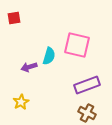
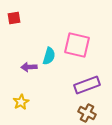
purple arrow: rotated 14 degrees clockwise
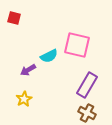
red square: rotated 24 degrees clockwise
cyan semicircle: rotated 48 degrees clockwise
purple arrow: moved 1 px left, 3 px down; rotated 28 degrees counterclockwise
purple rectangle: rotated 40 degrees counterclockwise
yellow star: moved 3 px right, 3 px up
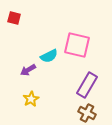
yellow star: moved 7 px right
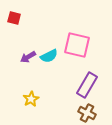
purple arrow: moved 13 px up
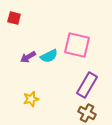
yellow star: rotated 14 degrees clockwise
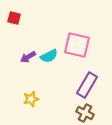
brown cross: moved 2 px left
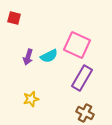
pink square: rotated 12 degrees clockwise
purple arrow: rotated 42 degrees counterclockwise
purple rectangle: moved 5 px left, 7 px up
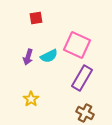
red square: moved 22 px right; rotated 24 degrees counterclockwise
yellow star: rotated 21 degrees counterclockwise
